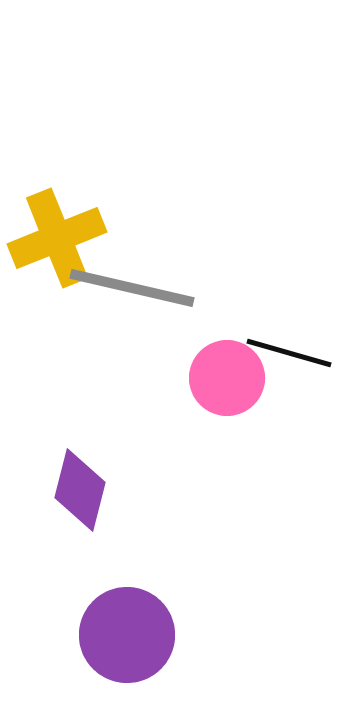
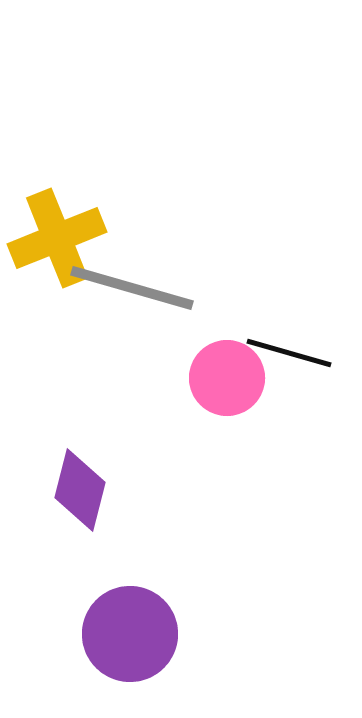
gray line: rotated 3 degrees clockwise
purple circle: moved 3 px right, 1 px up
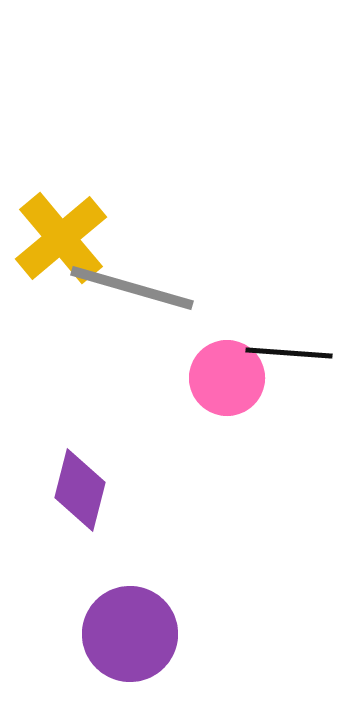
yellow cross: moved 4 px right; rotated 18 degrees counterclockwise
black line: rotated 12 degrees counterclockwise
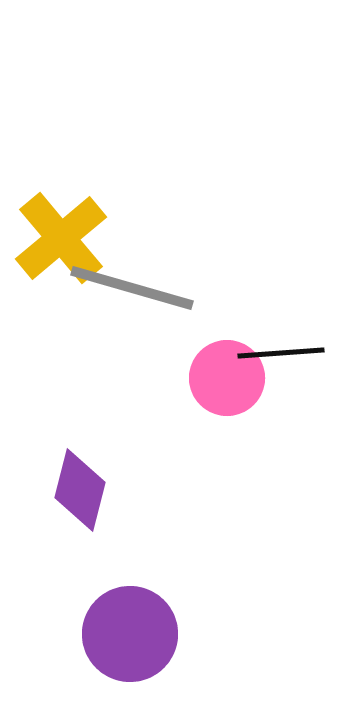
black line: moved 8 px left; rotated 8 degrees counterclockwise
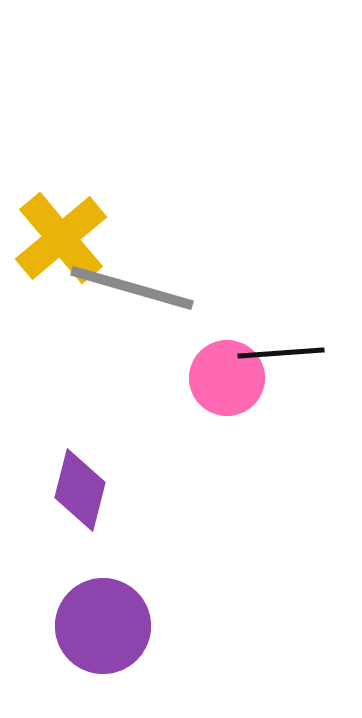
purple circle: moved 27 px left, 8 px up
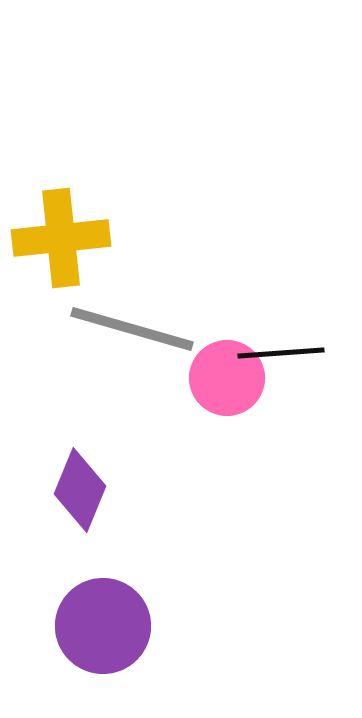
yellow cross: rotated 34 degrees clockwise
gray line: moved 41 px down
purple diamond: rotated 8 degrees clockwise
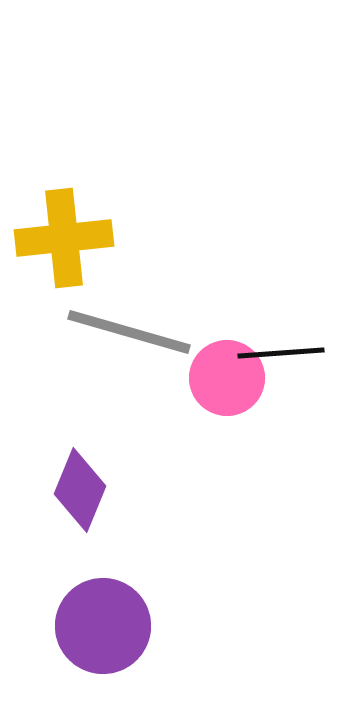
yellow cross: moved 3 px right
gray line: moved 3 px left, 3 px down
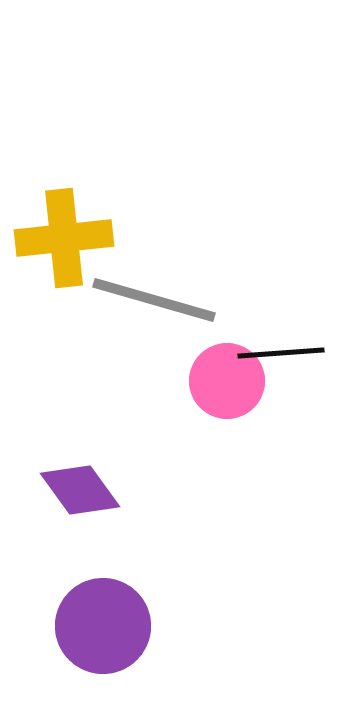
gray line: moved 25 px right, 32 px up
pink circle: moved 3 px down
purple diamond: rotated 58 degrees counterclockwise
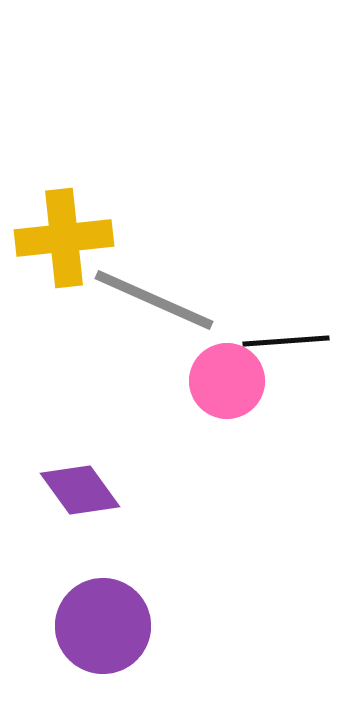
gray line: rotated 8 degrees clockwise
black line: moved 5 px right, 12 px up
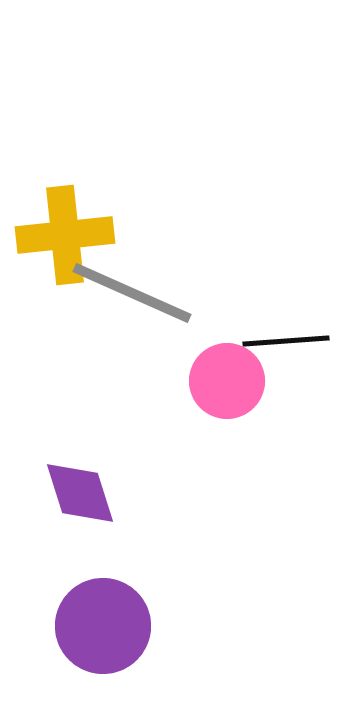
yellow cross: moved 1 px right, 3 px up
gray line: moved 22 px left, 7 px up
purple diamond: moved 3 px down; rotated 18 degrees clockwise
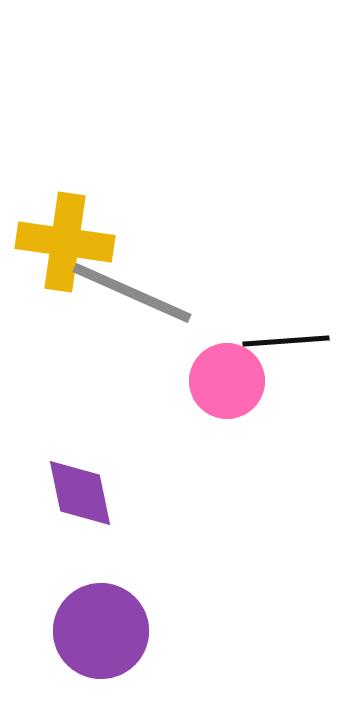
yellow cross: moved 7 px down; rotated 14 degrees clockwise
purple diamond: rotated 6 degrees clockwise
purple circle: moved 2 px left, 5 px down
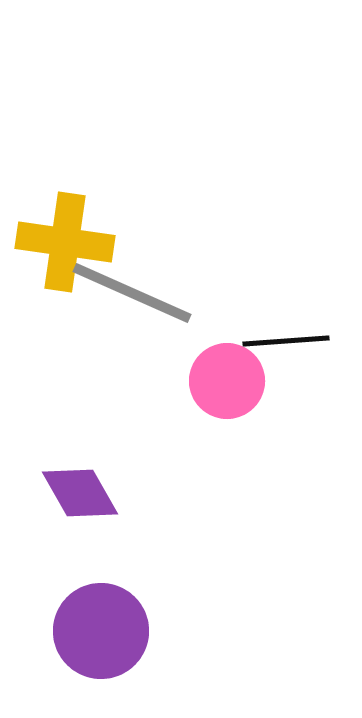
purple diamond: rotated 18 degrees counterclockwise
